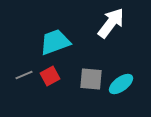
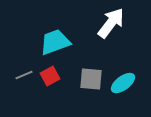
cyan ellipse: moved 2 px right, 1 px up
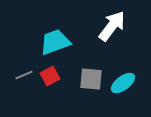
white arrow: moved 1 px right, 3 px down
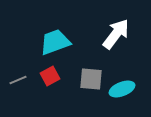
white arrow: moved 4 px right, 8 px down
gray line: moved 6 px left, 5 px down
cyan ellipse: moved 1 px left, 6 px down; rotated 15 degrees clockwise
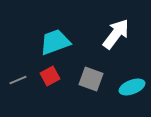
gray square: rotated 15 degrees clockwise
cyan ellipse: moved 10 px right, 2 px up
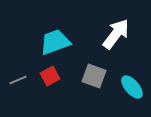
gray square: moved 3 px right, 3 px up
cyan ellipse: rotated 70 degrees clockwise
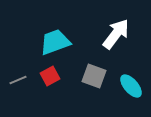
cyan ellipse: moved 1 px left, 1 px up
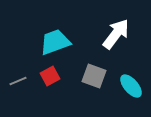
gray line: moved 1 px down
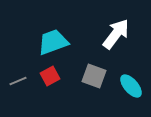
cyan trapezoid: moved 2 px left
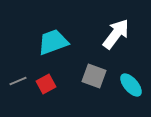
red square: moved 4 px left, 8 px down
cyan ellipse: moved 1 px up
